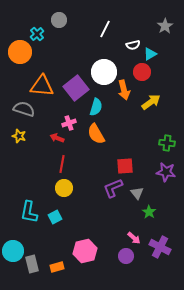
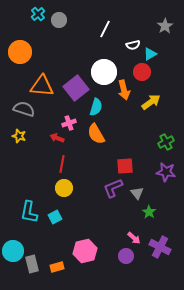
cyan cross: moved 1 px right, 20 px up
green cross: moved 1 px left, 1 px up; rotated 35 degrees counterclockwise
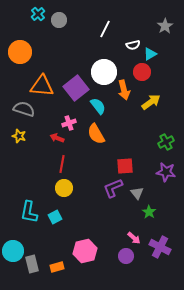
cyan semicircle: moved 2 px right, 1 px up; rotated 54 degrees counterclockwise
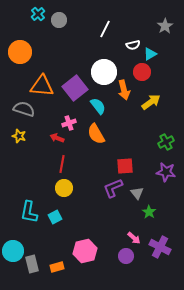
purple square: moved 1 px left
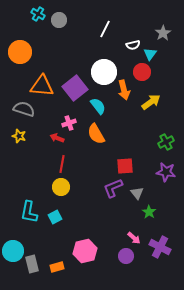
cyan cross: rotated 16 degrees counterclockwise
gray star: moved 2 px left, 7 px down
cyan triangle: rotated 24 degrees counterclockwise
yellow circle: moved 3 px left, 1 px up
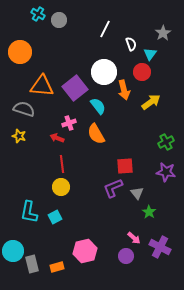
white semicircle: moved 2 px left, 1 px up; rotated 96 degrees counterclockwise
red line: rotated 18 degrees counterclockwise
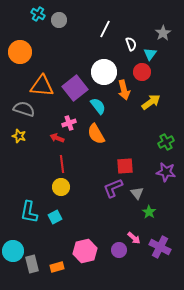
purple circle: moved 7 px left, 6 px up
